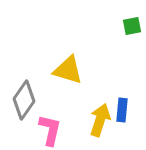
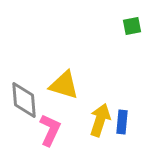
yellow triangle: moved 4 px left, 15 px down
gray diamond: rotated 39 degrees counterclockwise
blue rectangle: moved 12 px down
pink L-shape: rotated 12 degrees clockwise
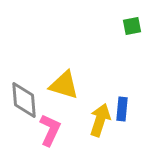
blue rectangle: moved 13 px up
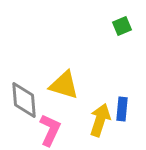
green square: moved 10 px left; rotated 12 degrees counterclockwise
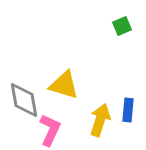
gray diamond: rotated 6 degrees counterclockwise
blue rectangle: moved 6 px right, 1 px down
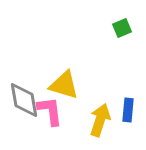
green square: moved 2 px down
pink L-shape: moved 19 px up; rotated 32 degrees counterclockwise
